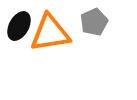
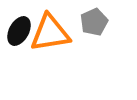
black ellipse: moved 5 px down
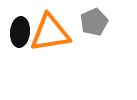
black ellipse: moved 1 px right, 1 px down; rotated 24 degrees counterclockwise
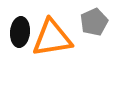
orange triangle: moved 2 px right, 5 px down
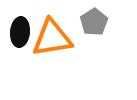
gray pentagon: rotated 8 degrees counterclockwise
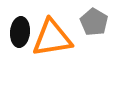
gray pentagon: rotated 8 degrees counterclockwise
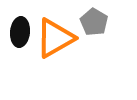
orange triangle: moved 3 px right; rotated 21 degrees counterclockwise
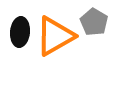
orange triangle: moved 2 px up
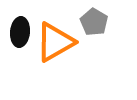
orange triangle: moved 6 px down
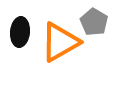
orange triangle: moved 5 px right
